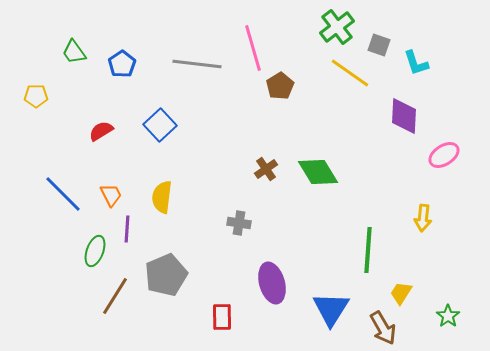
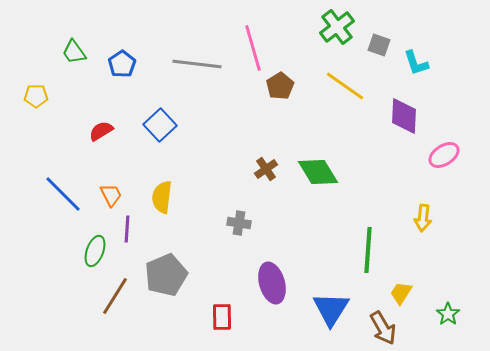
yellow line: moved 5 px left, 13 px down
green star: moved 2 px up
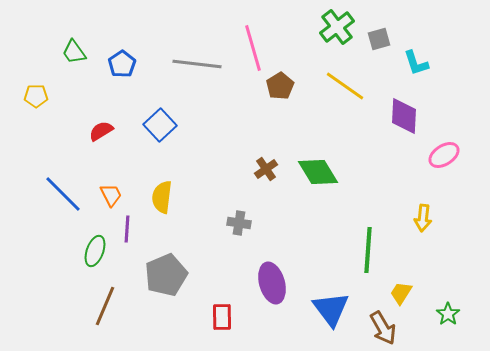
gray square: moved 6 px up; rotated 35 degrees counterclockwise
brown line: moved 10 px left, 10 px down; rotated 9 degrees counterclockwise
blue triangle: rotated 9 degrees counterclockwise
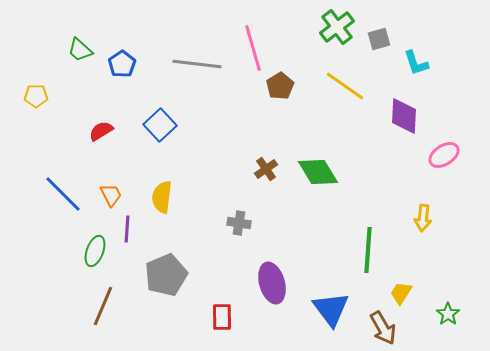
green trapezoid: moved 6 px right, 2 px up; rotated 12 degrees counterclockwise
brown line: moved 2 px left
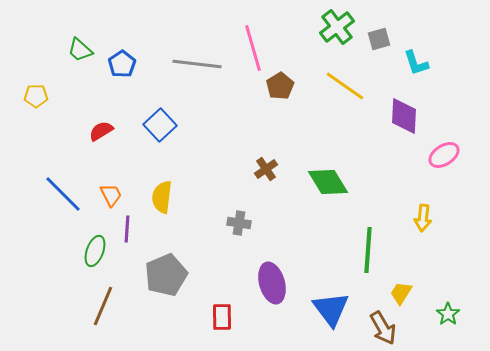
green diamond: moved 10 px right, 10 px down
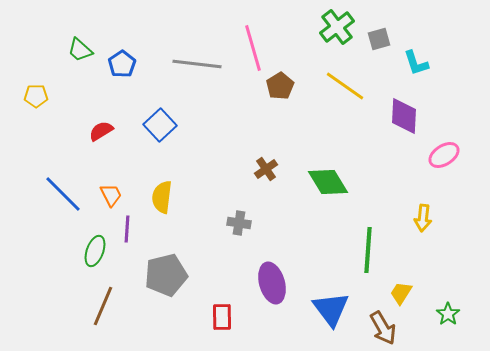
gray pentagon: rotated 9 degrees clockwise
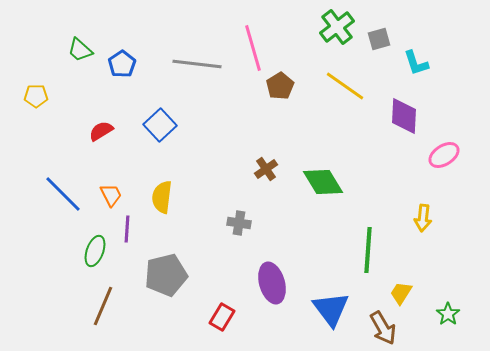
green diamond: moved 5 px left
red rectangle: rotated 32 degrees clockwise
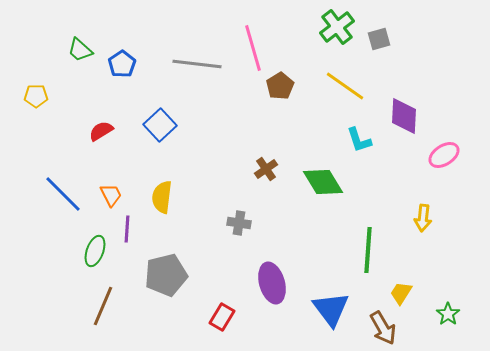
cyan L-shape: moved 57 px left, 77 px down
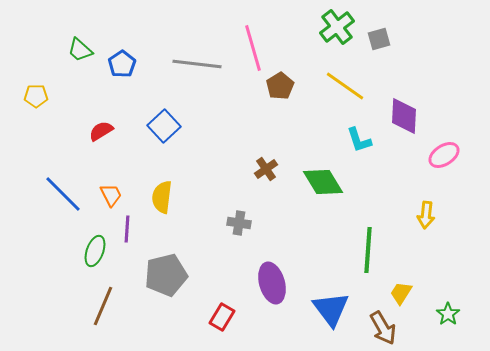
blue square: moved 4 px right, 1 px down
yellow arrow: moved 3 px right, 3 px up
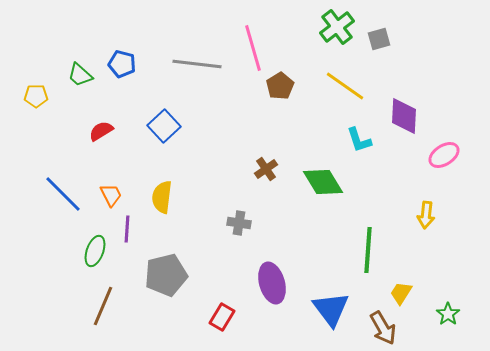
green trapezoid: moved 25 px down
blue pentagon: rotated 24 degrees counterclockwise
